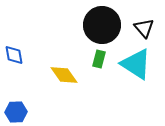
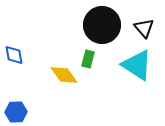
green rectangle: moved 11 px left
cyan triangle: moved 1 px right, 1 px down
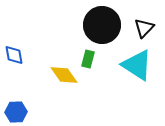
black triangle: rotated 25 degrees clockwise
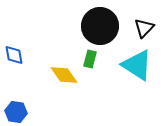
black circle: moved 2 px left, 1 px down
green rectangle: moved 2 px right
blue hexagon: rotated 10 degrees clockwise
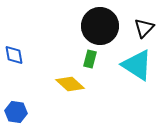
yellow diamond: moved 6 px right, 9 px down; rotated 12 degrees counterclockwise
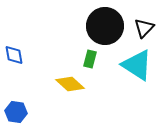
black circle: moved 5 px right
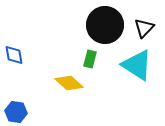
black circle: moved 1 px up
yellow diamond: moved 1 px left, 1 px up
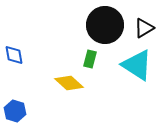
black triangle: rotated 15 degrees clockwise
blue hexagon: moved 1 px left, 1 px up; rotated 10 degrees clockwise
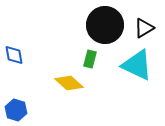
cyan triangle: rotated 8 degrees counterclockwise
blue hexagon: moved 1 px right, 1 px up
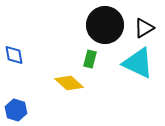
cyan triangle: moved 1 px right, 2 px up
